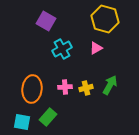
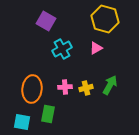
green rectangle: moved 3 px up; rotated 30 degrees counterclockwise
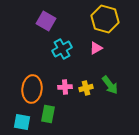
green arrow: rotated 114 degrees clockwise
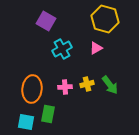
yellow cross: moved 1 px right, 4 px up
cyan square: moved 4 px right
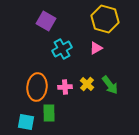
yellow cross: rotated 32 degrees counterclockwise
orange ellipse: moved 5 px right, 2 px up
green rectangle: moved 1 px right, 1 px up; rotated 12 degrees counterclockwise
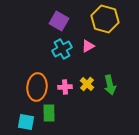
purple square: moved 13 px right
pink triangle: moved 8 px left, 2 px up
green arrow: rotated 24 degrees clockwise
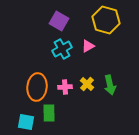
yellow hexagon: moved 1 px right, 1 px down
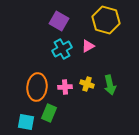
yellow cross: rotated 24 degrees counterclockwise
green rectangle: rotated 24 degrees clockwise
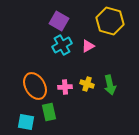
yellow hexagon: moved 4 px right, 1 px down
cyan cross: moved 4 px up
orange ellipse: moved 2 px left, 1 px up; rotated 36 degrees counterclockwise
green rectangle: moved 1 px up; rotated 36 degrees counterclockwise
